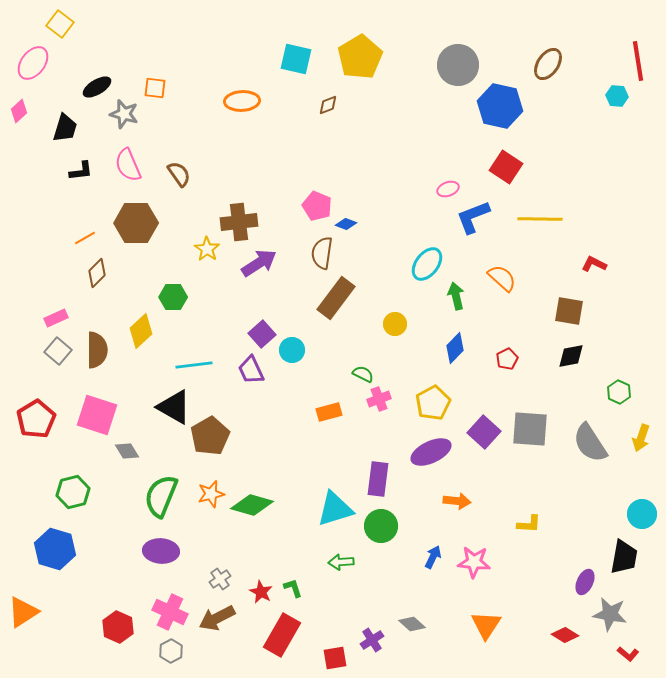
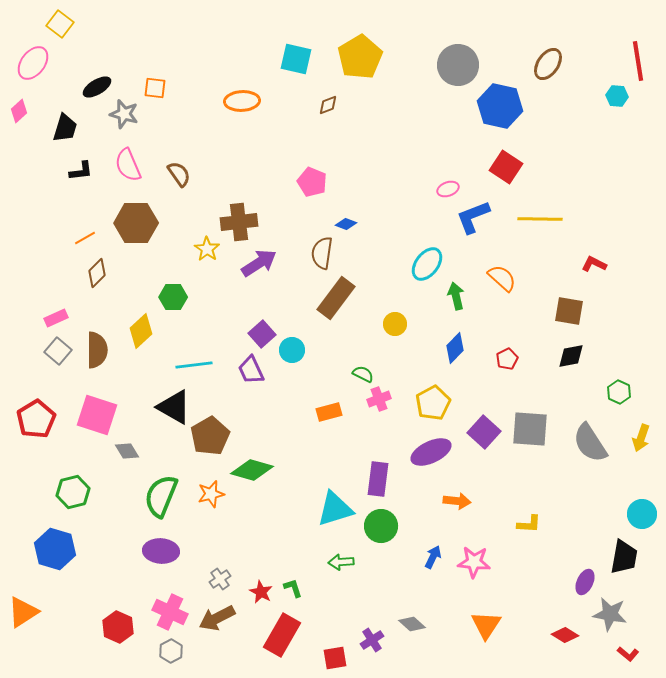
pink pentagon at (317, 206): moved 5 px left, 24 px up
green diamond at (252, 505): moved 35 px up
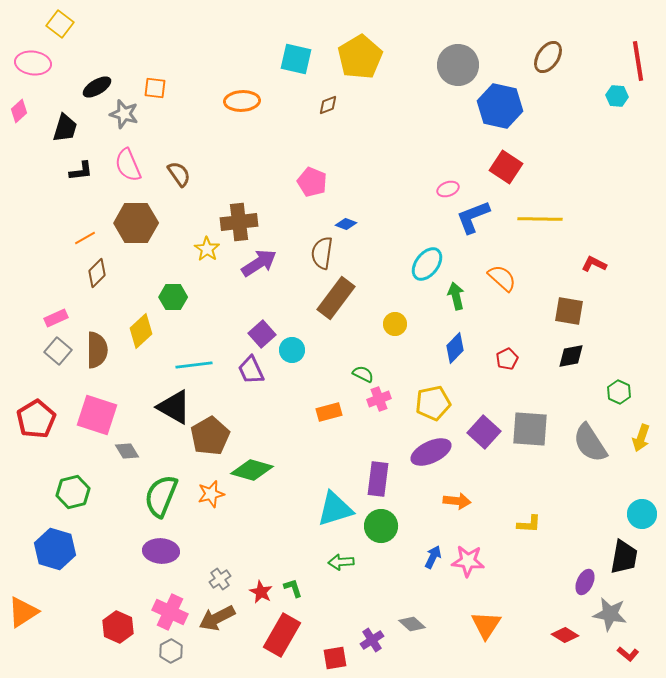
pink ellipse at (33, 63): rotated 60 degrees clockwise
brown ellipse at (548, 64): moved 7 px up
yellow pentagon at (433, 403): rotated 16 degrees clockwise
pink star at (474, 562): moved 6 px left, 1 px up
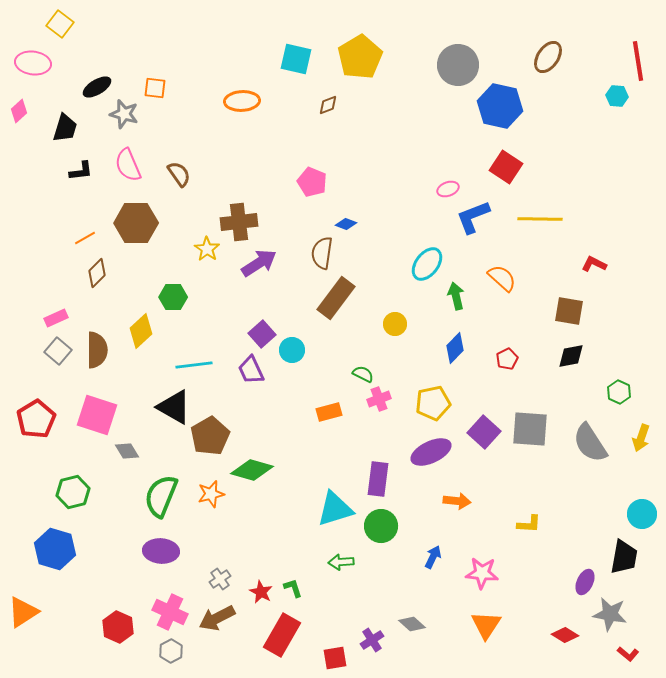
pink star at (468, 561): moved 14 px right, 12 px down
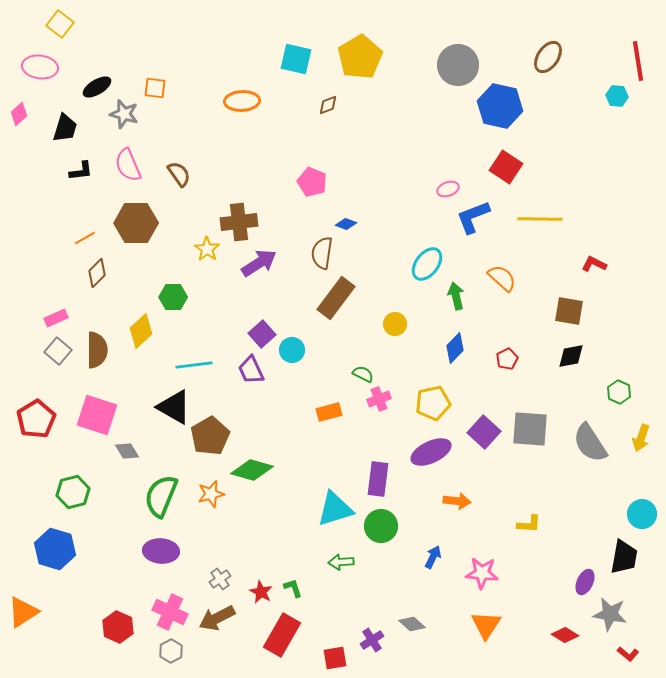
pink ellipse at (33, 63): moved 7 px right, 4 px down
pink diamond at (19, 111): moved 3 px down
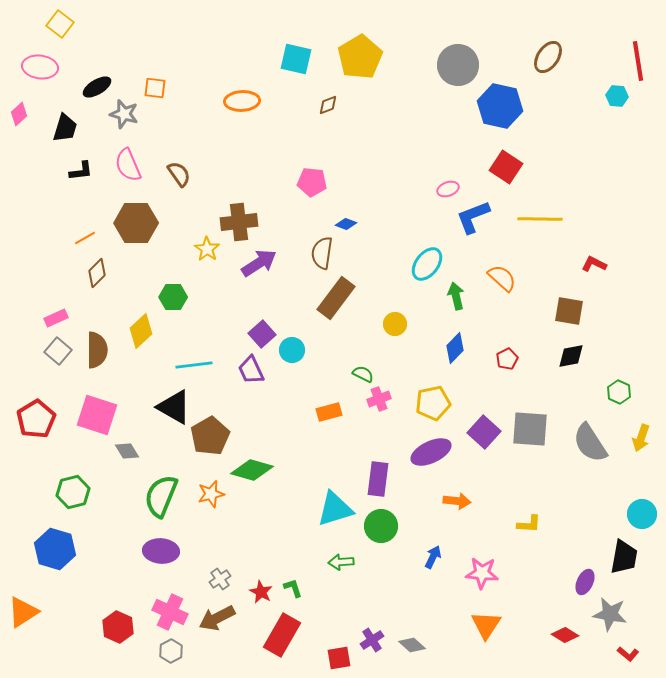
pink pentagon at (312, 182): rotated 16 degrees counterclockwise
gray diamond at (412, 624): moved 21 px down
red square at (335, 658): moved 4 px right
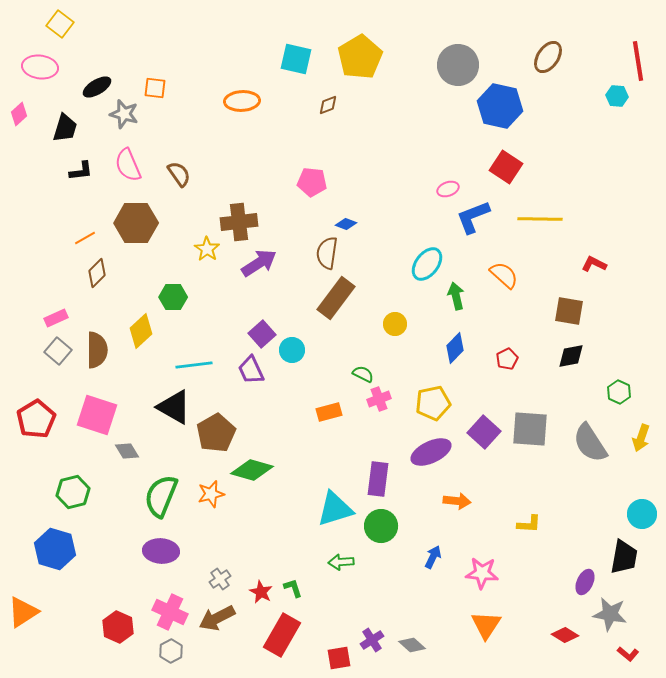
brown semicircle at (322, 253): moved 5 px right
orange semicircle at (502, 278): moved 2 px right, 3 px up
brown pentagon at (210, 436): moved 6 px right, 3 px up
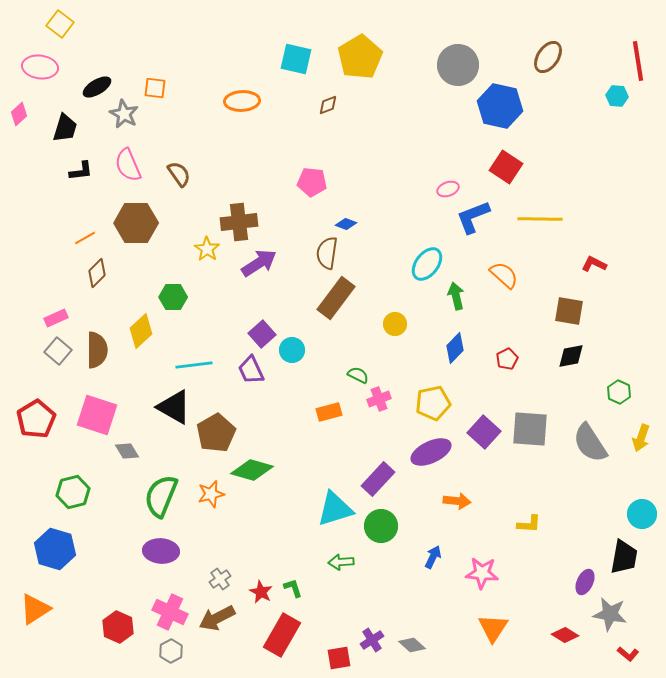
gray star at (124, 114): rotated 12 degrees clockwise
green semicircle at (363, 374): moved 5 px left, 1 px down
purple rectangle at (378, 479): rotated 36 degrees clockwise
orange triangle at (23, 612): moved 12 px right, 3 px up
orange triangle at (486, 625): moved 7 px right, 3 px down
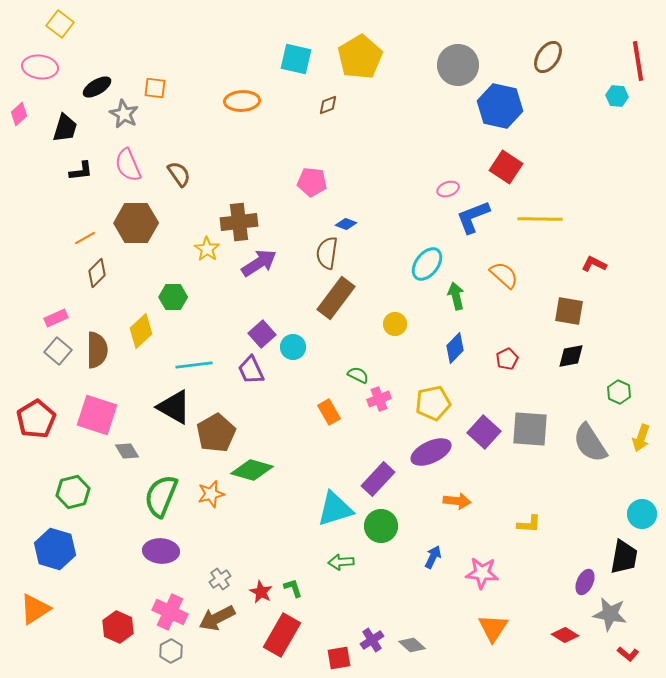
cyan circle at (292, 350): moved 1 px right, 3 px up
orange rectangle at (329, 412): rotated 75 degrees clockwise
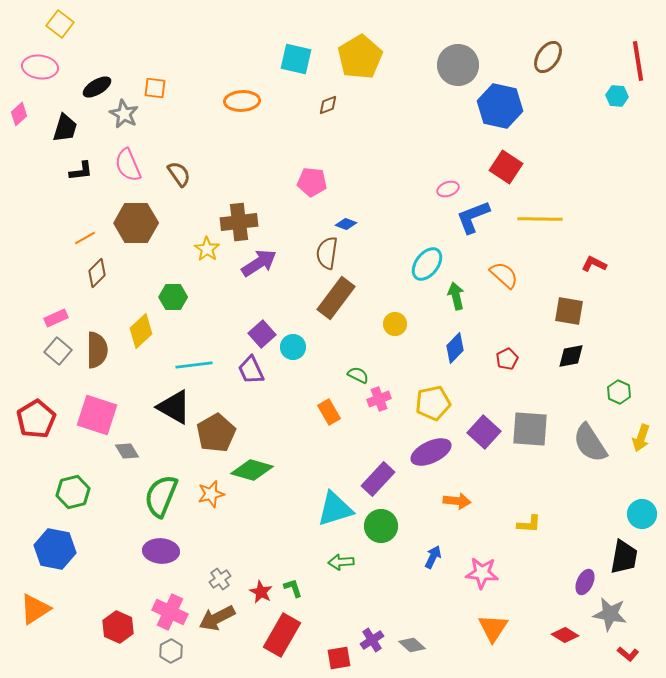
blue hexagon at (55, 549): rotated 6 degrees counterclockwise
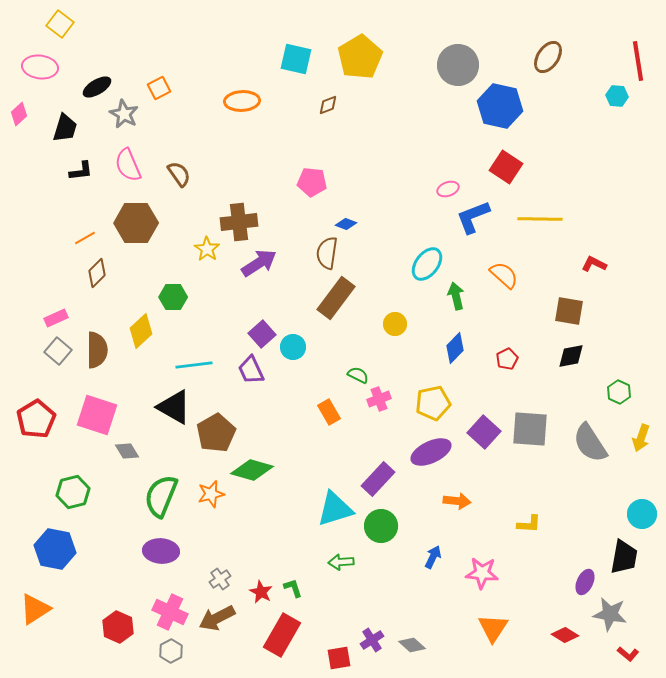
orange square at (155, 88): moved 4 px right; rotated 35 degrees counterclockwise
